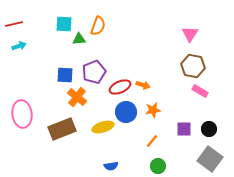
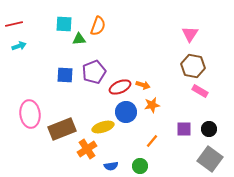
orange cross: moved 10 px right, 52 px down; rotated 18 degrees clockwise
orange star: moved 1 px left, 5 px up
pink ellipse: moved 8 px right
green circle: moved 18 px left
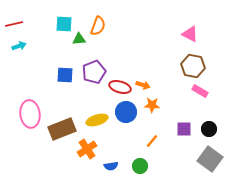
pink triangle: rotated 36 degrees counterclockwise
red ellipse: rotated 40 degrees clockwise
orange star: rotated 14 degrees clockwise
yellow ellipse: moved 6 px left, 7 px up
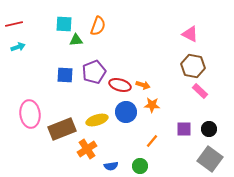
green triangle: moved 3 px left, 1 px down
cyan arrow: moved 1 px left, 1 px down
red ellipse: moved 2 px up
pink rectangle: rotated 14 degrees clockwise
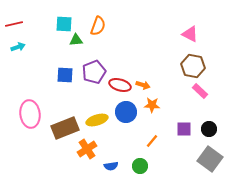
brown rectangle: moved 3 px right, 1 px up
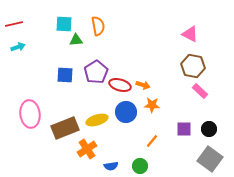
orange semicircle: rotated 30 degrees counterclockwise
purple pentagon: moved 2 px right; rotated 10 degrees counterclockwise
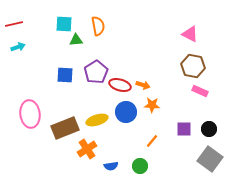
pink rectangle: rotated 21 degrees counterclockwise
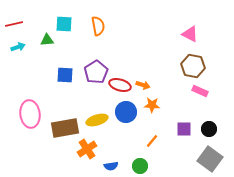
green triangle: moved 29 px left
brown rectangle: rotated 12 degrees clockwise
